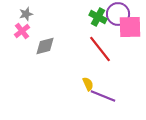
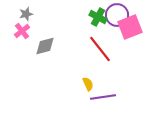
purple circle: moved 1 px left, 1 px down
pink square: rotated 20 degrees counterclockwise
purple line: moved 1 px down; rotated 30 degrees counterclockwise
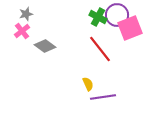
pink square: moved 1 px down
gray diamond: rotated 50 degrees clockwise
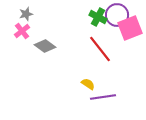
yellow semicircle: rotated 32 degrees counterclockwise
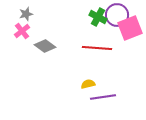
red line: moved 3 px left, 1 px up; rotated 48 degrees counterclockwise
yellow semicircle: rotated 48 degrees counterclockwise
